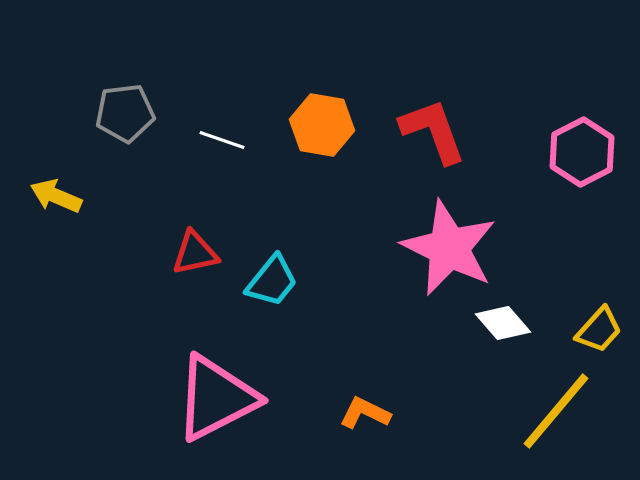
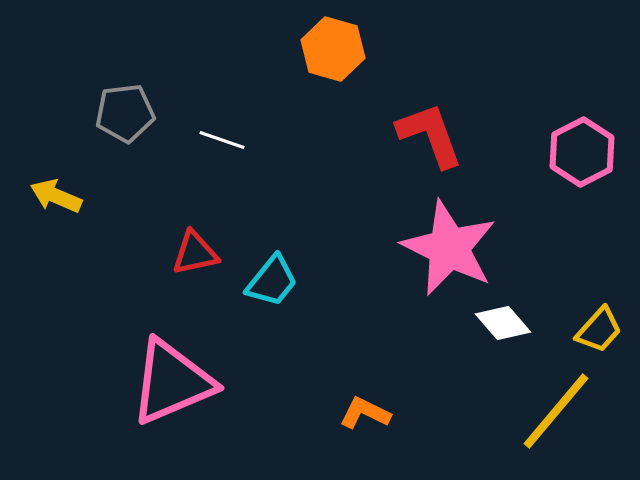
orange hexagon: moved 11 px right, 76 px up; rotated 6 degrees clockwise
red L-shape: moved 3 px left, 4 px down
pink triangle: moved 44 px left, 16 px up; rotated 4 degrees clockwise
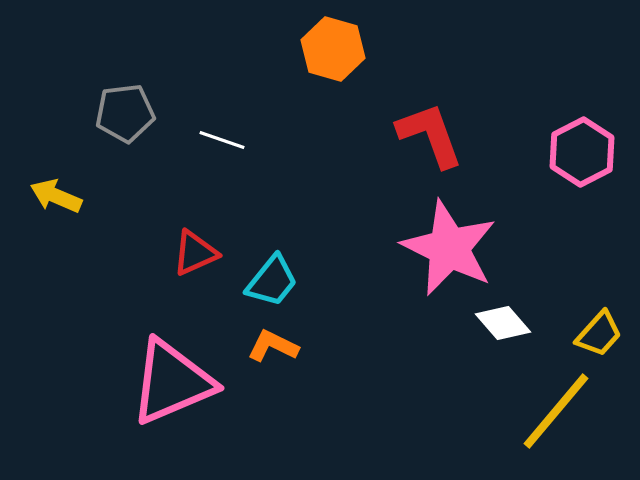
red triangle: rotated 12 degrees counterclockwise
yellow trapezoid: moved 4 px down
orange L-shape: moved 92 px left, 67 px up
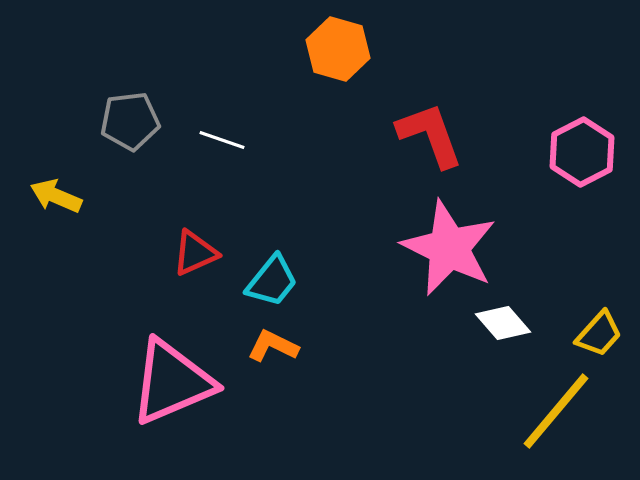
orange hexagon: moved 5 px right
gray pentagon: moved 5 px right, 8 px down
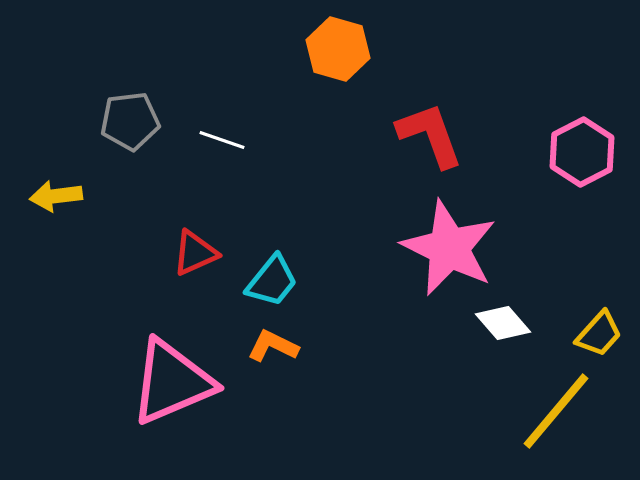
yellow arrow: rotated 30 degrees counterclockwise
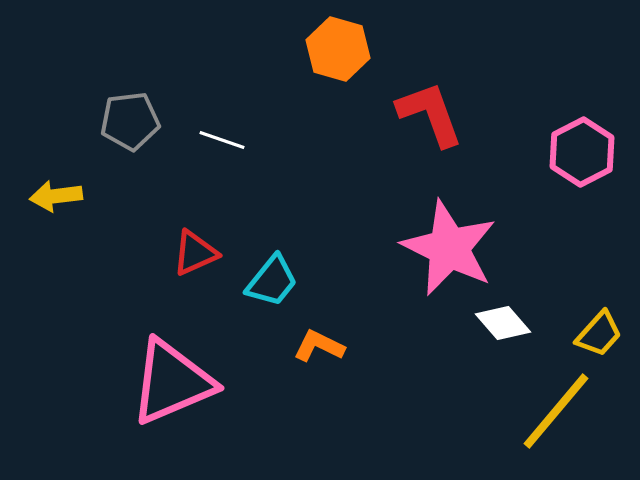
red L-shape: moved 21 px up
orange L-shape: moved 46 px right
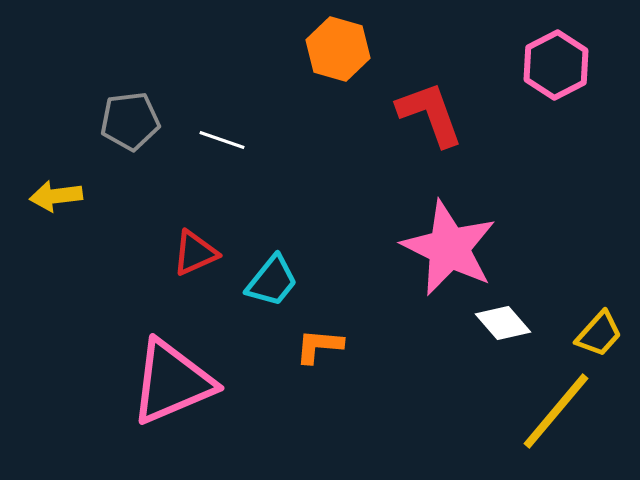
pink hexagon: moved 26 px left, 87 px up
orange L-shape: rotated 21 degrees counterclockwise
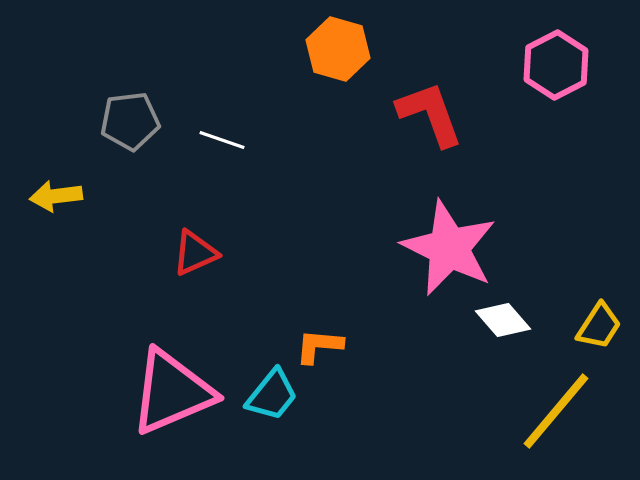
cyan trapezoid: moved 114 px down
white diamond: moved 3 px up
yellow trapezoid: moved 8 px up; rotated 9 degrees counterclockwise
pink triangle: moved 10 px down
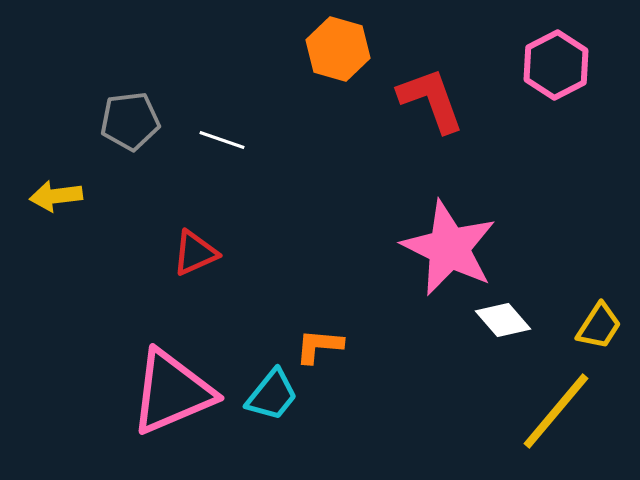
red L-shape: moved 1 px right, 14 px up
